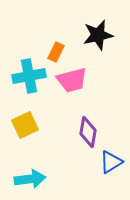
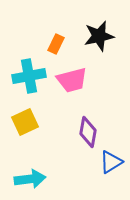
black star: moved 1 px right, 1 px down
orange rectangle: moved 8 px up
yellow square: moved 3 px up
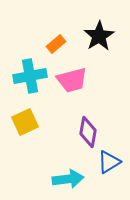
black star: rotated 20 degrees counterclockwise
orange rectangle: rotated 24 degrees clockwise
cyan cross: moved 1 px right
blue triangle: moved 2 px left
cyan arrow: moved 38 px right
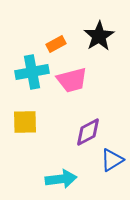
orange rectangle: rotated 12 degrees clockwise
cyan cross: moved 2 px right, 4 px up
yellow square: rotated 24 degrees clockwise
purple diamond: rotated 52 degrees clockwise
blue triangle: moved 3 px right, 2 px up
cyan arrow: moved 7 px left
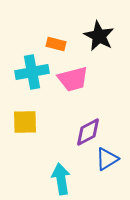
black star: rotated 12 degrees counterclockwise
orange rectangle: rotated 42 degrees clockwise
pink trapezoid: moved 1 px right, 1 px up
blue triangle: moved 5 px left, 1 px up
cyan arrow: rotated 92 degrees counterclockwise
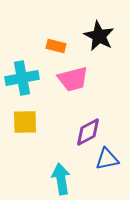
orange rectangle: moved 2 px down
cyan cross: moved 10 px left, 6 px down
blue triangle: rotated 20 degrees clockwise
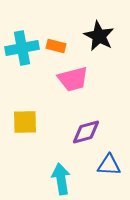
cyan cross: moved 30 px up
purple diamond: moved 2 px left; rotated 12 degrees clockwise
blue triangle: moved 2 px right, 6 px down; rotated 15 degrees clockwise
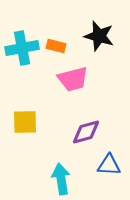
black star: rotated 12 degrees counterclockwise
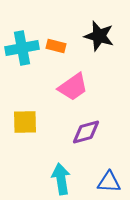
pink trapezoid: moved 8 px down; rotated 20 degrees counterclockwise
blue triangle: moved 17 px down
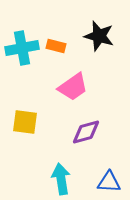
yellow square: rotated 8 degrees clockwise
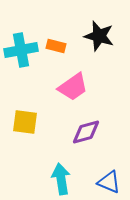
cyan cross: moved 1 px left, 2 px down
blue triangle: rotated 20 degrees clockwise
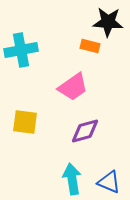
black star: moved 9 px right, 14 px up; rotated 12 degrees counterclockwise
orange rectangle: moved 34 px right
purple diamond: moved 1 px left, 1 px up
cyan arrow: moved 11 px right
